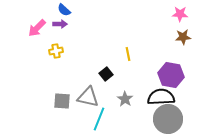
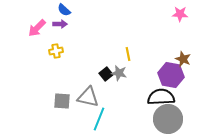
brown star: moved 22 px down; rotated 28 degrees clockwise
gray star: moved 6 px left, 26 px up; rotated 21 degrees counterclockwise
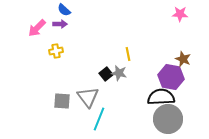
purple hexagon: moved 2 px down
gray triangle: rotated 40 degrees clockwise
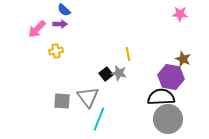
pink arrow: moved 1 px down
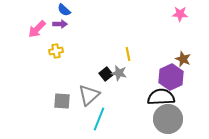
purple hexagon: rotated 25 degrees clockwise
gray triangle: moved 1 px right, 2 px up; rotated 25 degrees clockwise
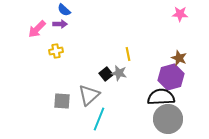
brown star: moved 4 px left, 1 px up
purple hexagon: rotated 10 degrees clockwise
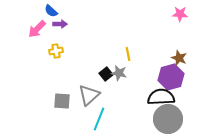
blue semicircle: moved 13 px left, 1 px down
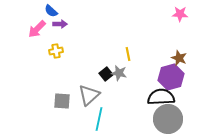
cyan line: rotated 10 degrees counterclockwise
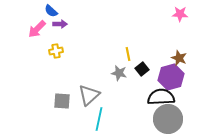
black square: moved 36 px right, 5 px up
